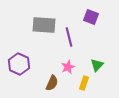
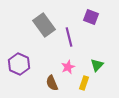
gray rectangle: rotated 50 degrees clockwise
brown semicircle: rotated 133 degrees clockwise
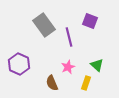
purple square: moved 1 px left, 4 px down
green triangle: rotated 32 degrees counterclockwise
yellow rectangle: moved 2 px right
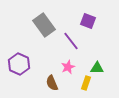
purple square: moved 2 px left
purple line: moved 2 px right, 4 px down; rotated 24 degrees counterclockwise
green triangle: moved 3 px down; rotated 40 degrees counterclockwise
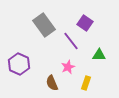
purple square: moved 3 px left, 2 px down; rotated 14 degrees clockwise
green triangle: moved 2 px right, 13 px up
